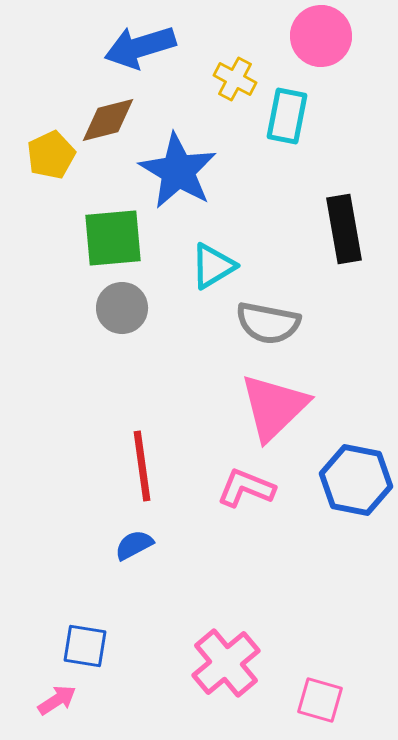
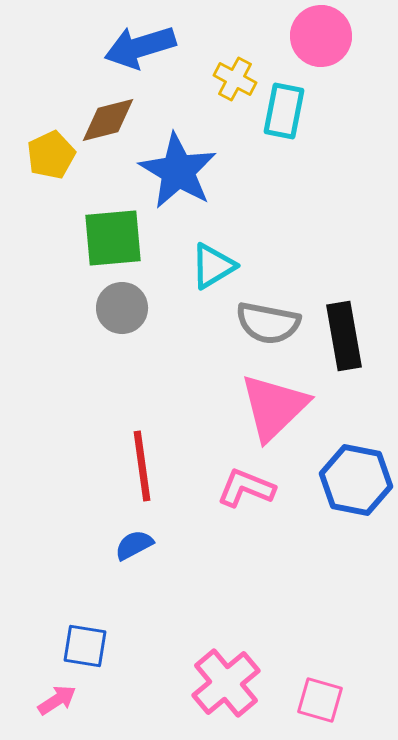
cyan rectangle: moved 3 px left, 5 px up
black rectangle: moved 107 px down
pink cross: moved 20 px down
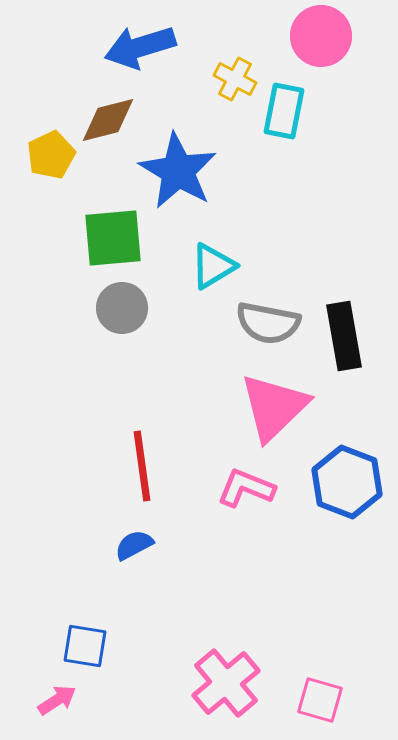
blue hexagon: moved 9 px left, 2 px down; rotated 10 degrees clockwise
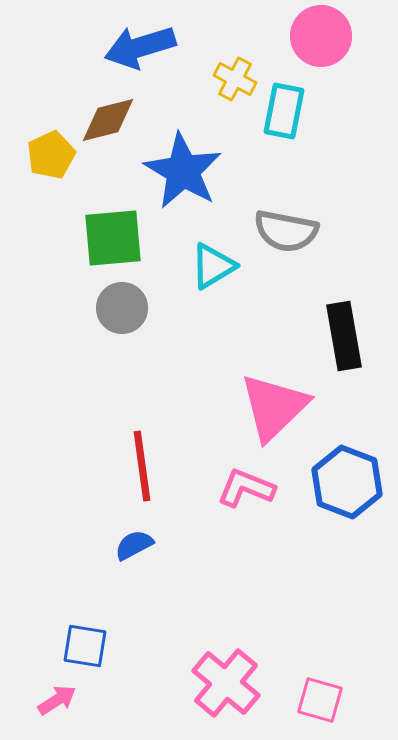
blue star: moved 5 px right
gray semicircle: moved 18 px right, 92 px up
pink cross: rotated 10 degrees counterclockwise
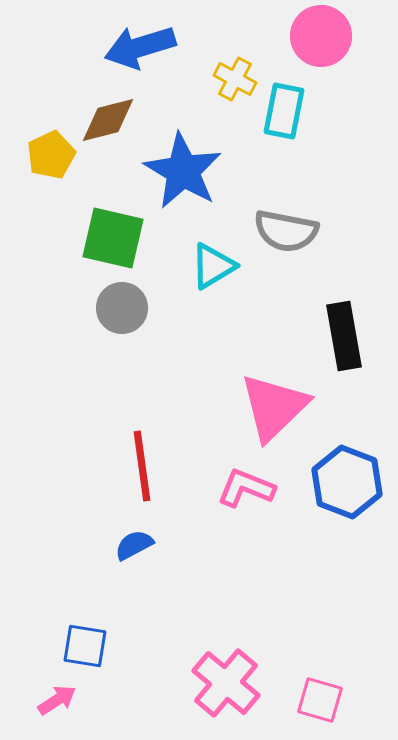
green square: rotated 18 degrees clockwise
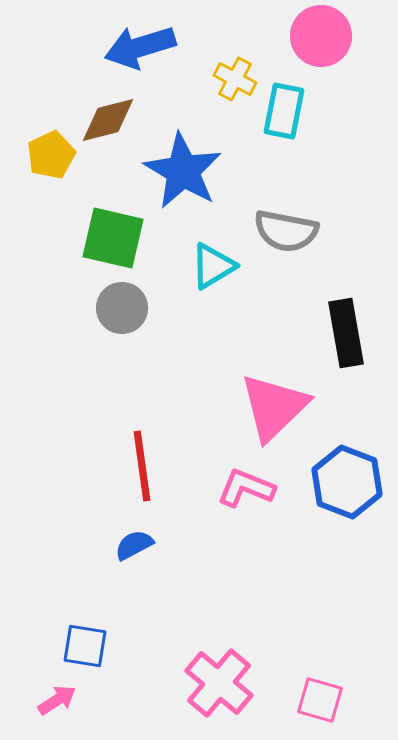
black rectangle: moved 2 px right, 3 px up
pink cross: moved 7 px left
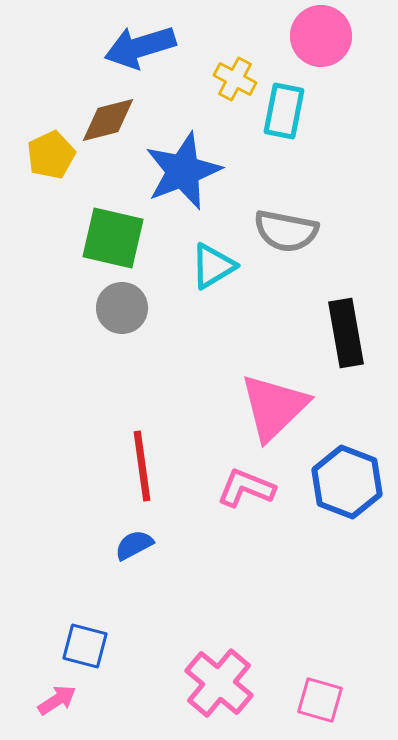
blue star: rotated 20 degrees clockwise
blue square: rotated 6 degrees clockwise
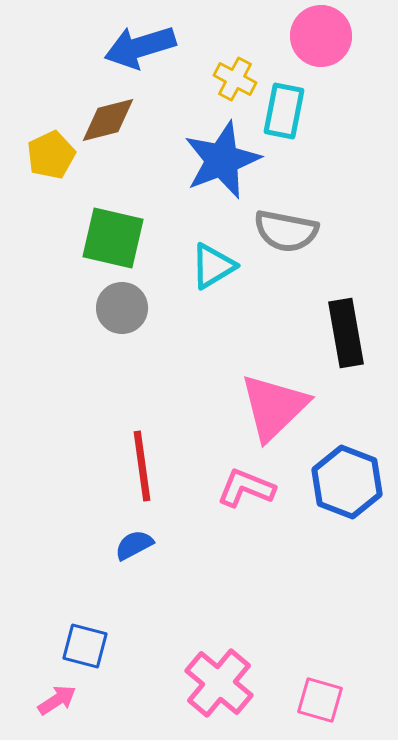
blue star: moved 39 px right, 11 px up
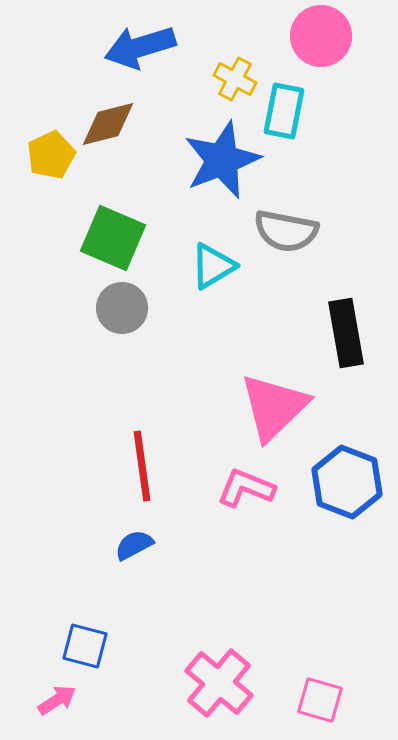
brown diamond: moved 4 px down
green square: rotated 10 degrees clockwise
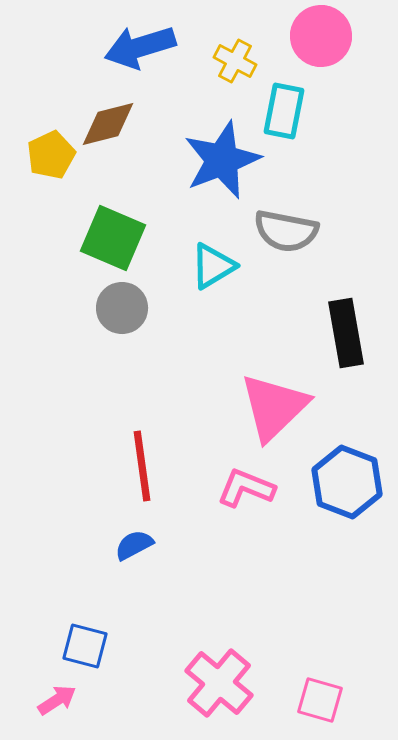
yellow cross: moved 18 px up
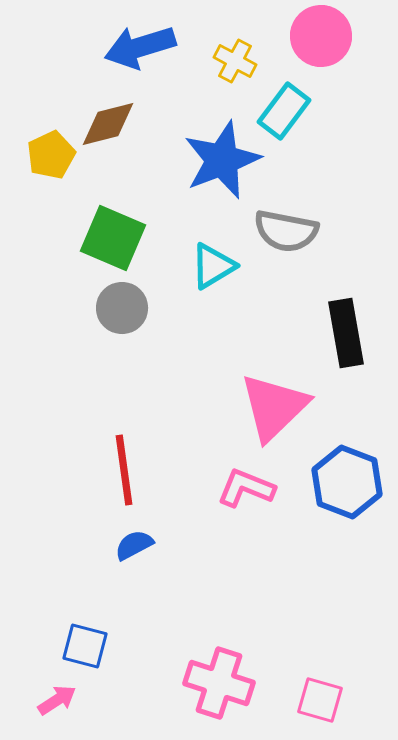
cyan rectangle: rotated 26 degrees clockwise
red line: moved 18 px left, 4 px down
pink cross: rotated 22 degrees counterclockwise
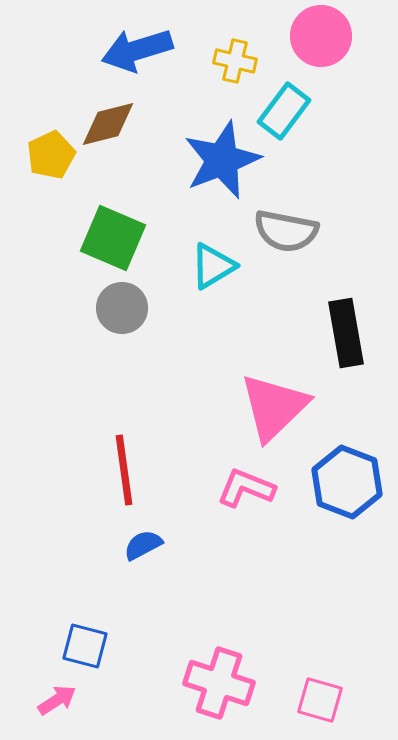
blue arrow: moved 3 px left, 3 px down
yellow cross: rotated 15 degrees counterclockwise
blue semicircle: moved 9 px right
